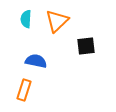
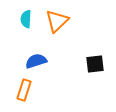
black square: moved 9 px right, 18 px down
blue semicircle: rotated 30 degrees counterclockwise
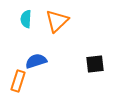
orange rectangle: moved 6 px left, 9 px up
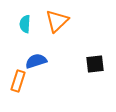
cyan semicircle: moved 1 px left, 5 px down
